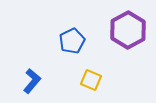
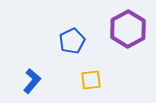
purple hexagon: moved 1 px up
yellow square: rotated 30 degrees counterclockwise
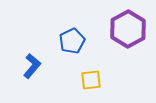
blue L-shape: moved 15 px up
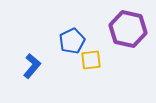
purple hexagon: rotated 18 degrees counterclockwise
yellow square: moved 20 px up
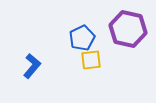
blue pentagon: moved 10 px right, 3 px up
